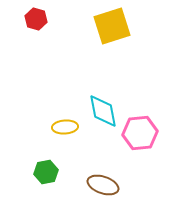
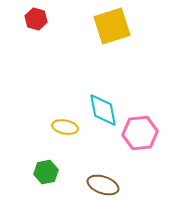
cyan diamond: moved 1 px up
yellow ellipse: rotated 15 degrees clockwise
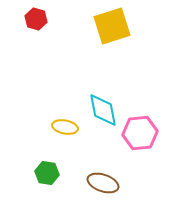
green hexagon: moved 1 px right, 1 px down; rotated 20 degrees clockwise
brown ellipse: moved 2 px up
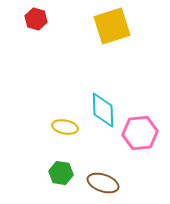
cyan diamond: rotated 9 degrees clockwise
green hexagon: moved 14 px right
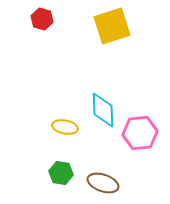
red hexagon: moved 6 px right
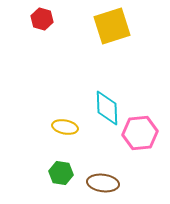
cyan diamond: moved 4 px right, 2 px up
brown ellipse: rotated 12 degrees counterclockwise
